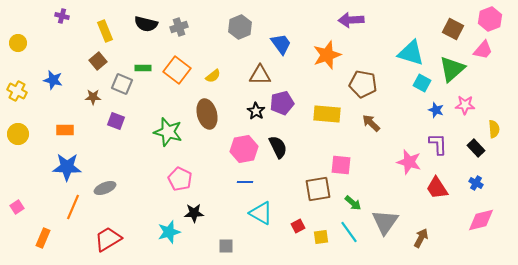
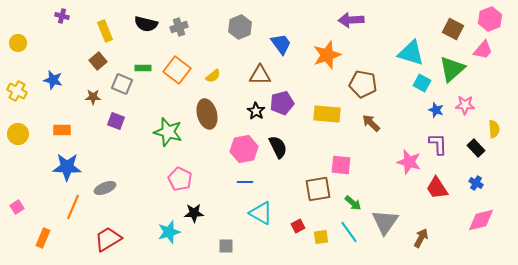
orange rectangle at (65, 130): moved 3 px left
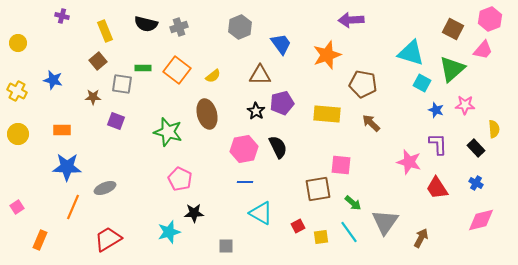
gray square at (122, 84): rotated 15 degrees counterclockwise
orange rectangle at (43, 238): moved 3 px left, 2 px down
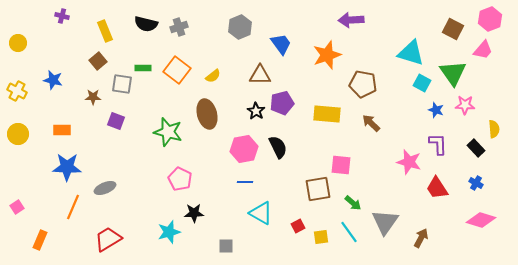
green triangle at (452, 69): moved 1 px right, 4 px down; rotated 24 degrees counterclockwise
pink diamond at (481, 220): rotated 32 degrees clockwise
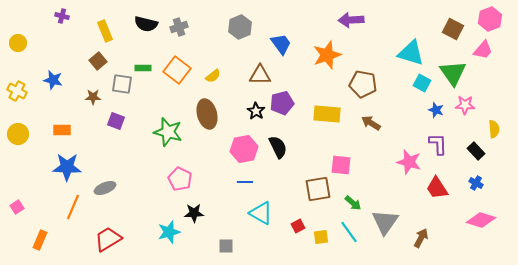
brown arrow at (371, 123): rotated 12 degrees counterclockwise
black rectangle at (476, 148): moved 3 px down
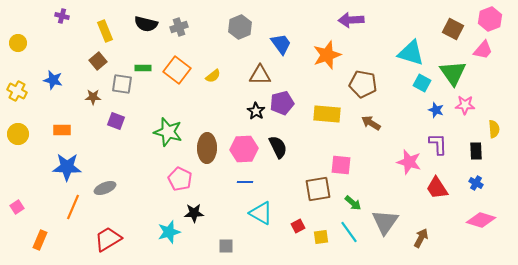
brown ellipse at (207, 114): moved 34 px down; rotated 16 degrees clockwise
pink hexagon at (244, 149): rotated 8 degrees clockwise
black rectangle at (476, 151): rotated 42 degrees clockwise
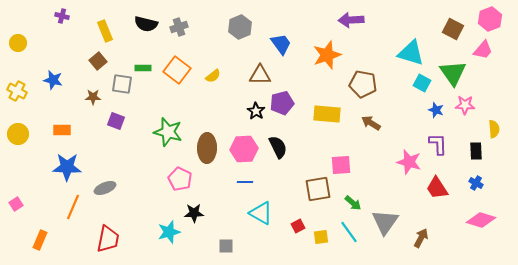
pink square at (341, 165): rotated 10 degrees counterclockwise
pink square at (17, 207): moved 1 px left, 3 px up
red trapezoid at (108, 239): rotated 132 degrees clockwise
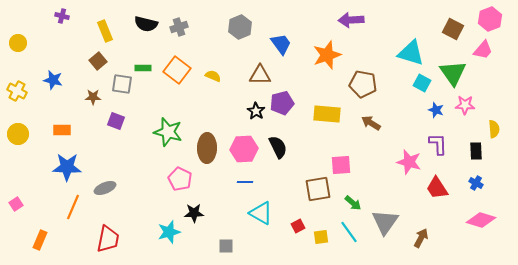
yellow semicircle at (213, 76): rotated 119 degrees counterclockwise
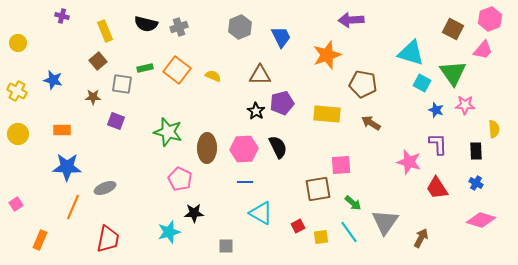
blue trapezoid at (281, 44): moved 7 px up; rotated 10 degrees clockwise
green rectangle at (143, 68): moved 2 px right; rotated 14 degrees counterclockwise
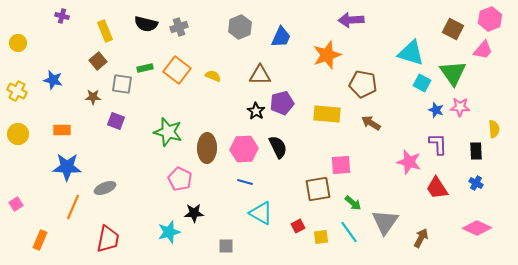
blue trapezoid at (281, 37): rotated 50 degrees clockwise
pink star at (465, 105): moved 5 px left, 2 px down
blue line at (245, 182): rotated 14 degrees clockwise
pink diamond at (481, 220): moved 4 px left, 8 px down; rotated 8 degrees clockwise
